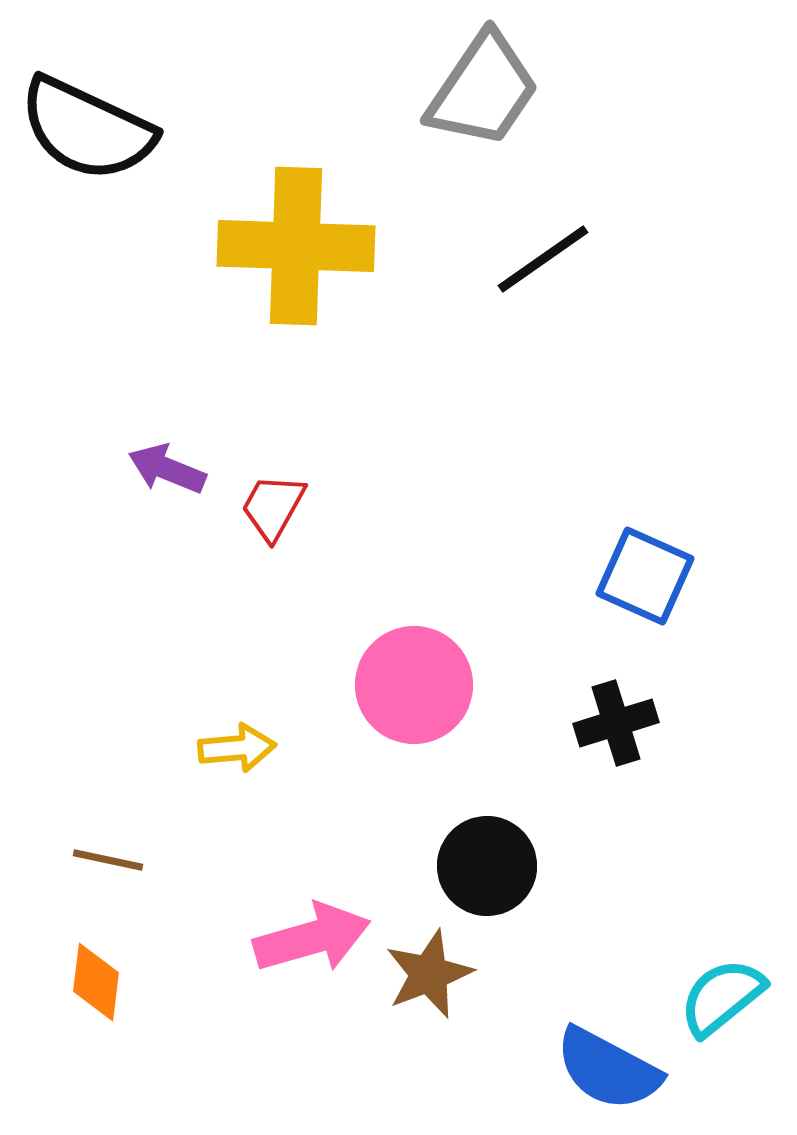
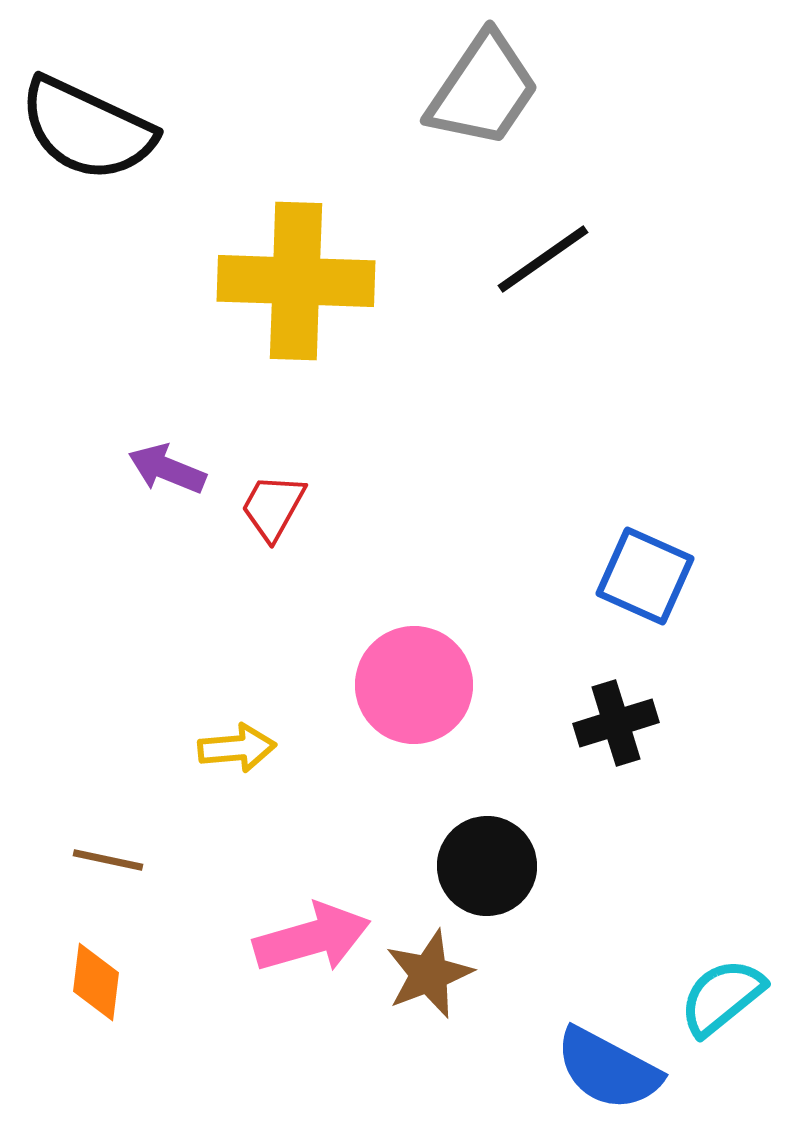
yellow cross: moved 35 px down
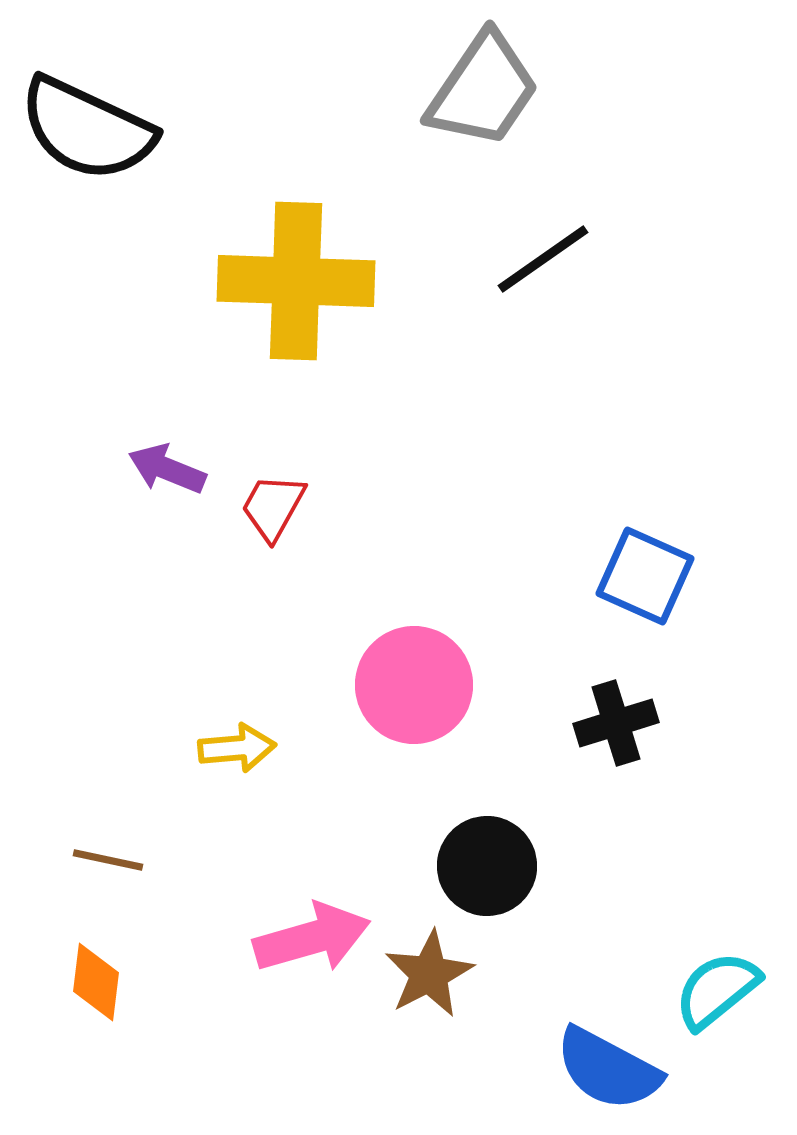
brown star: rotated 6 degrees counterclockwise
cyan semicircle: moved 5 px left, 7 px up
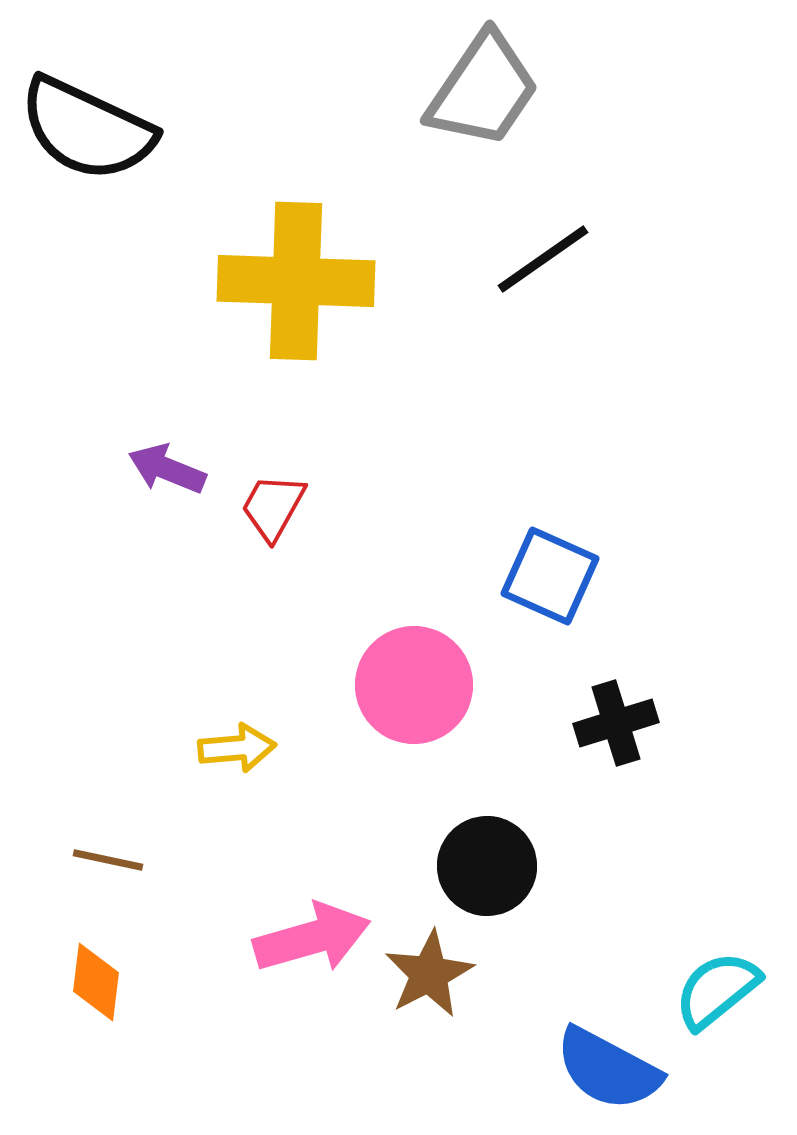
blue square: moved 95 px left
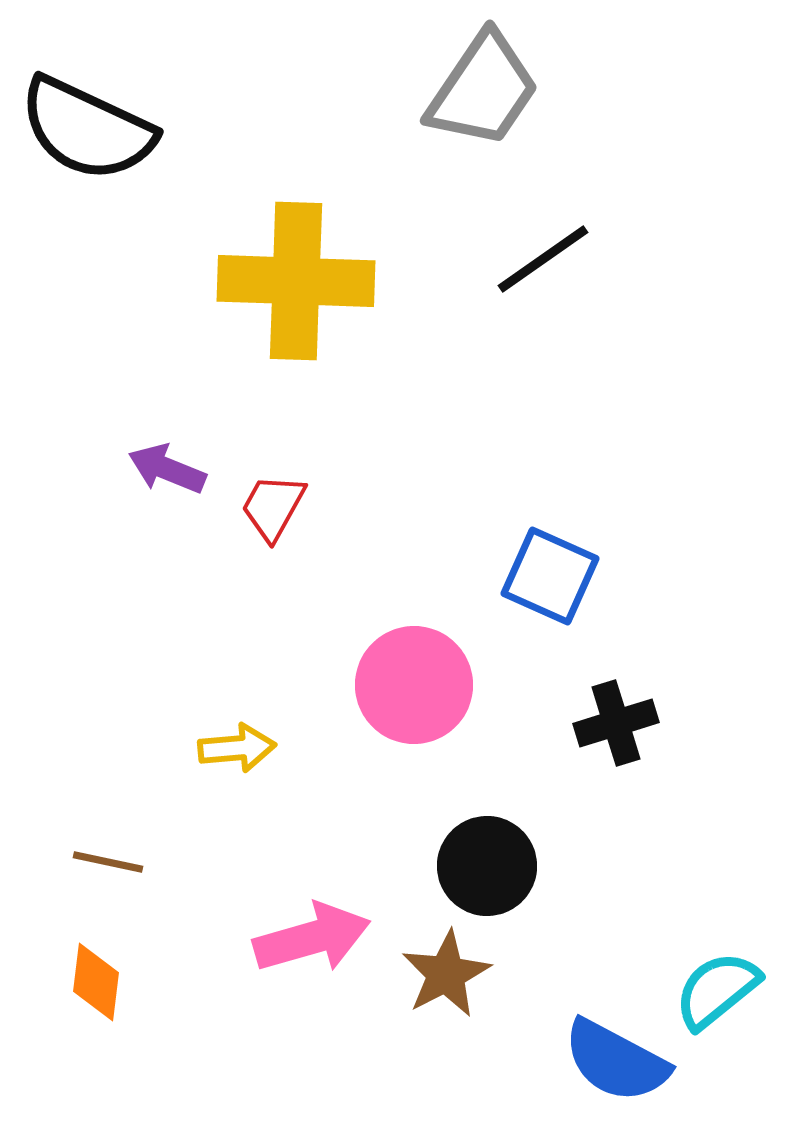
brown line: moved 2 px down
brown star: moved 17 px right
blue semicircle: moved 8 px right, 8 px up
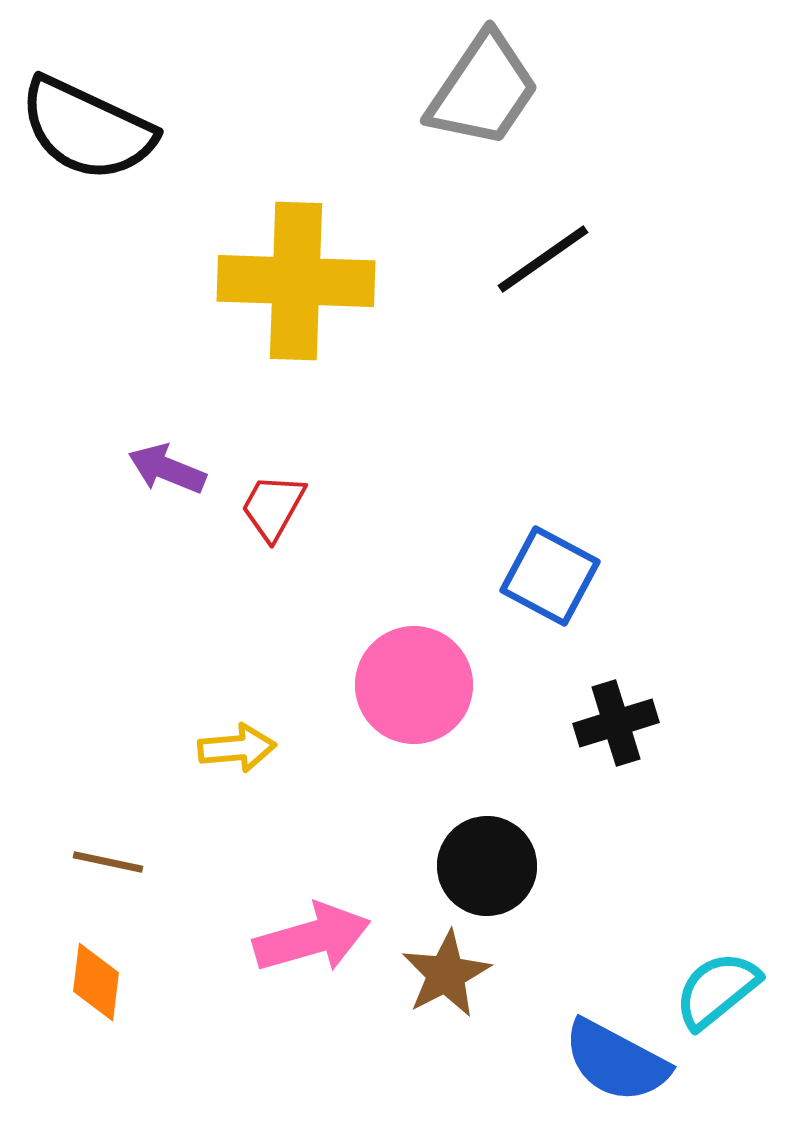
blue square: rotated 4 degrees clockwise
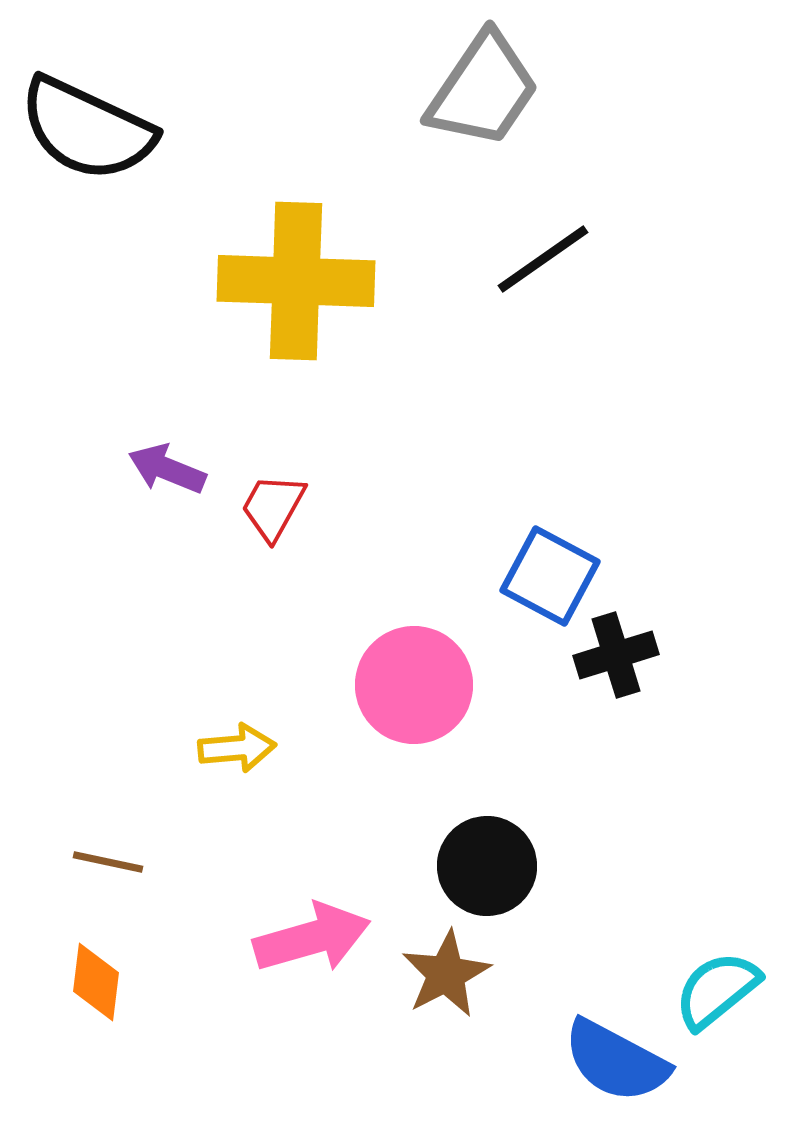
black cross: moved 68 px up
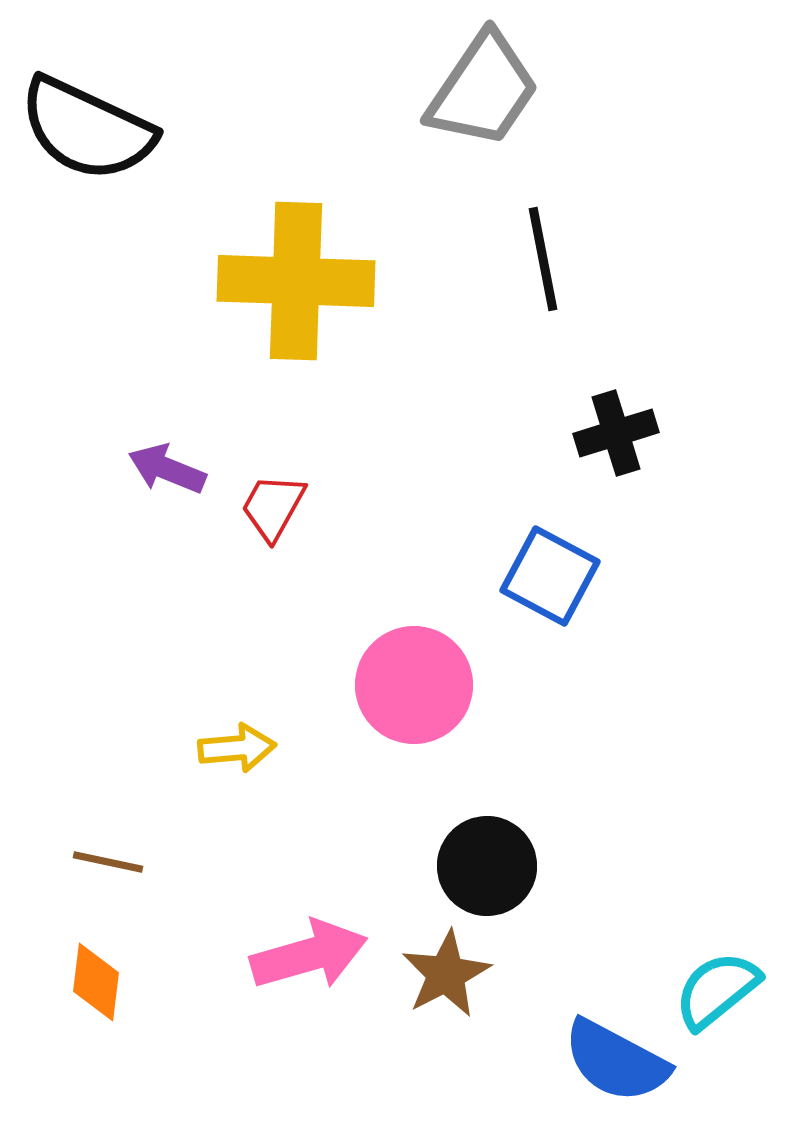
black line: rotated 66 degrees counterclockwise
black cross: moved 222 px up
pink arrow: moved 3 px left, 17 px down
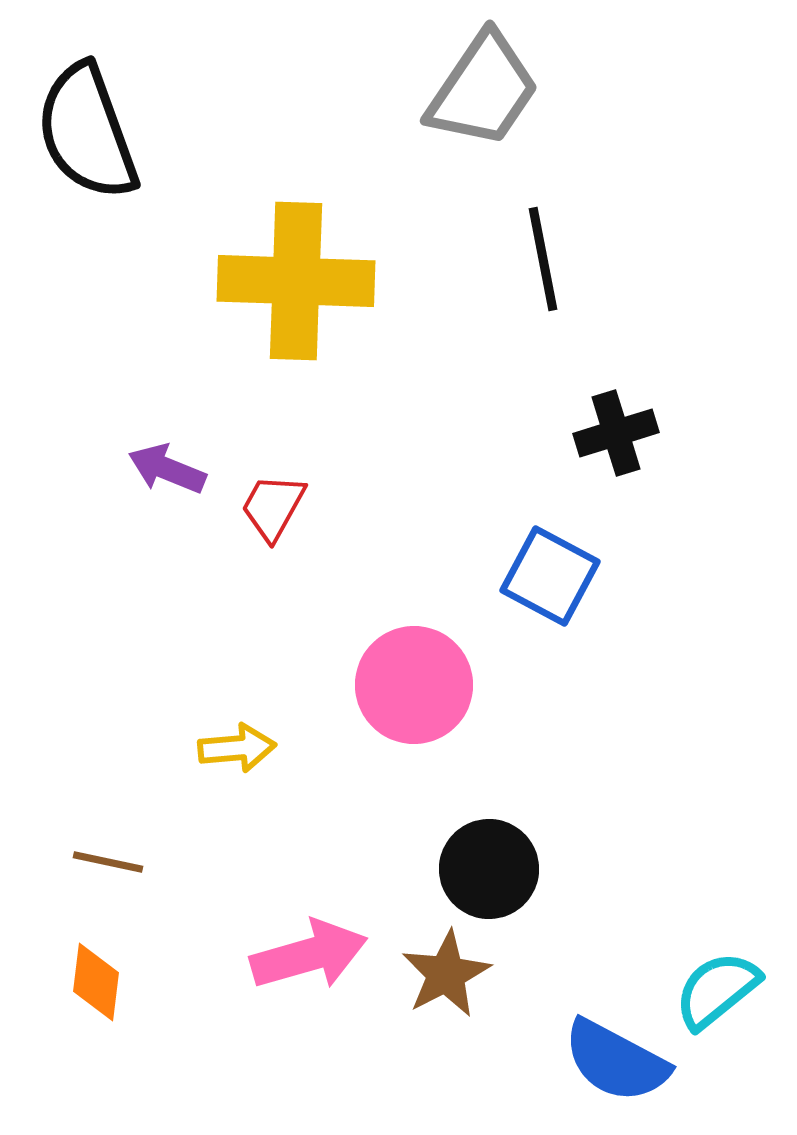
black semicircle: moved 3 px down; rotated 45 degrees clockwise
black circle: moved 2 px right, 3 px down
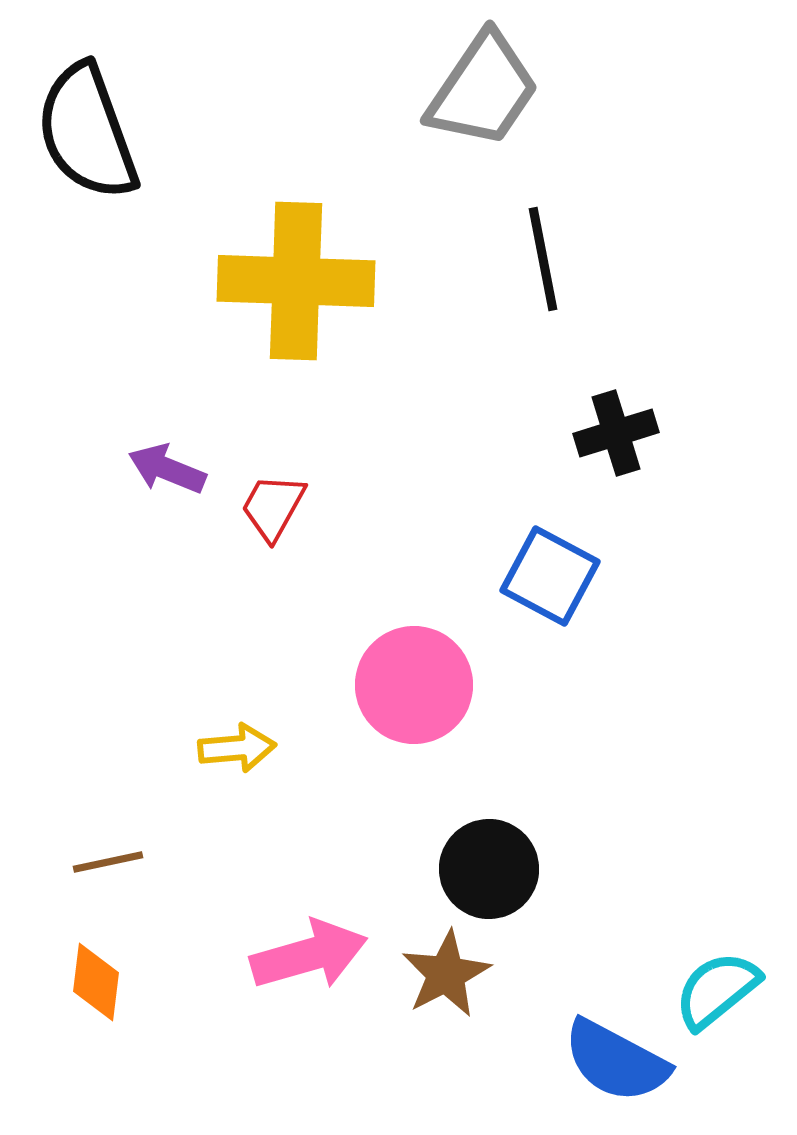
brown line: rotated 24 degrees counterclockwise
